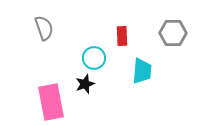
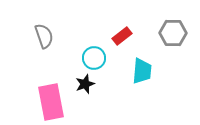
gray semicircle: moved 8 px down
red rectangle: rotated 54 degrees clockwise
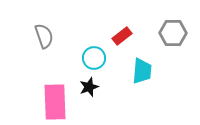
black star: moved 4 px right, 3 px down
pink rectangle: moved 4 px right; rotated 9 degrees clockwise
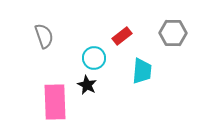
black star: moved 2 px left, 2 px up; rotated 24 degrees counterclockwise
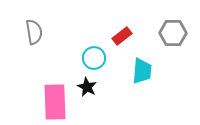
gray semicircle: moved 10 px left, 4 px up; rotated 10 degrees clockwise
black star: moved 2 px down
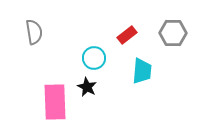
red rectangle: moved 5 px right, 1 px up
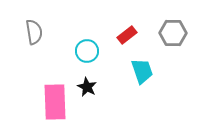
cyan circle: moved 7 px left, 7 px up
cyan trapezoid: rotated 24 degrees counterclockwise
